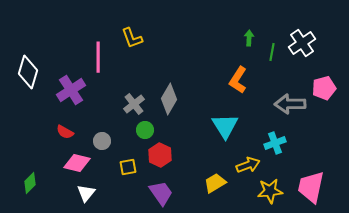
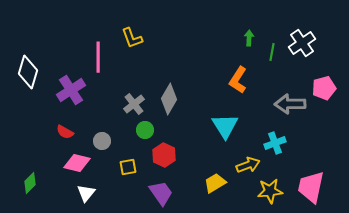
red hexagon: moved 4 px right
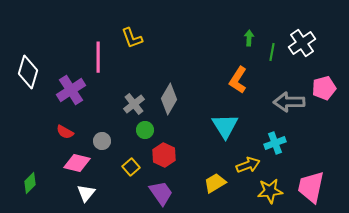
gray arrow: moved 1 px left, 2 px up
yellow square: moved 3 px right; rotated 30 degrees counterclockwise
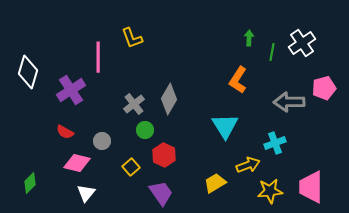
pink trapezoid: rotated 12 degrees counterclockwise
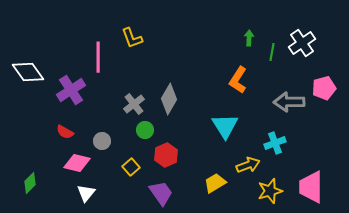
white diamond: rotated 52 degrees counterclockwise
red hexagon: moved 2 px right; rotated 10 degrees clockwise
yellow star: rotated 10 degrees counterclockwise
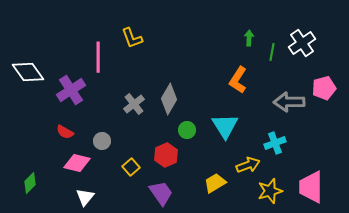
green circle: moved 42 px right
white triangle: moved 1 px left, 4 px down
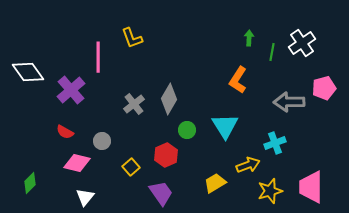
purple cross: rotated 8 degrees counterclockwise
